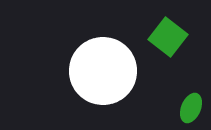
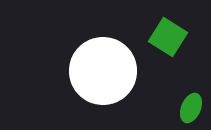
green square: rotated 6 degrees counterclockwise
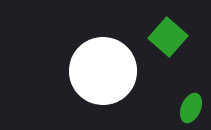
green square: rotated 9 degrees clockwise
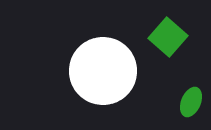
green ellipse: moved 6 px up
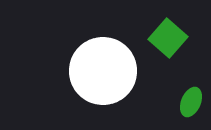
green square: moved 1 px down
